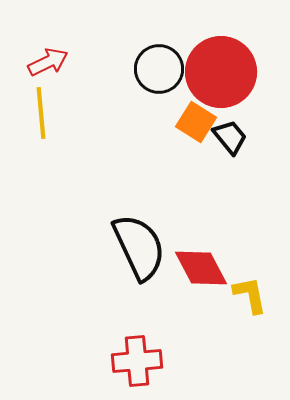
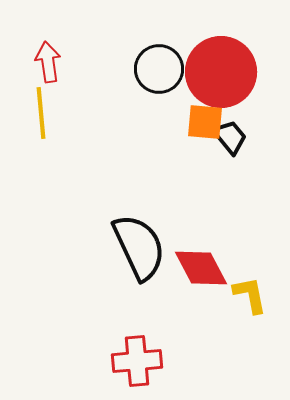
red arrow: rotated 72 degrees counterclockwise
orange square: moved 9 px right; rotated 27 degrees counterclockwise
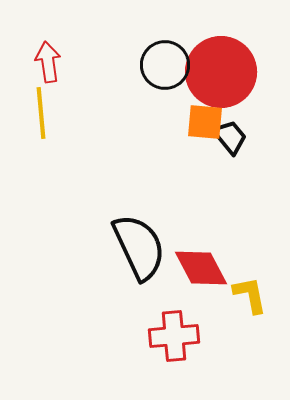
black circle: moved 6 px right, 4 px up
red cross: moved 37 px right, 25 px up
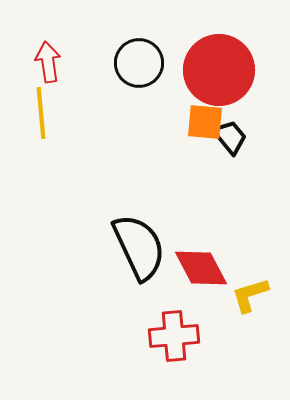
black circle: moved 26 px left, 2 px up
red circle: moved 2 px left, 2 px up
yellow L-shape: rotated 96 degrees counterclockwise
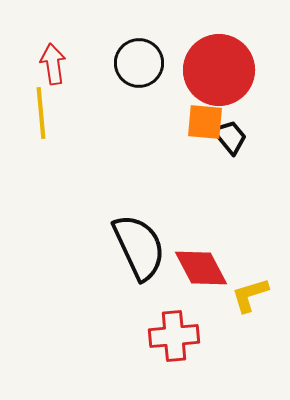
red arrow: moved 5 px right, 2 px down
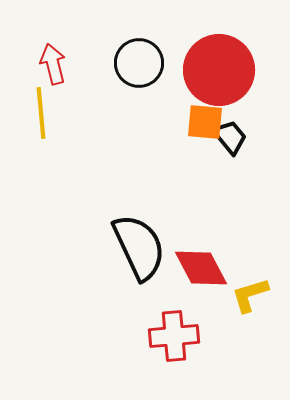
red arrow: rotated 6 degrees counterclockwise
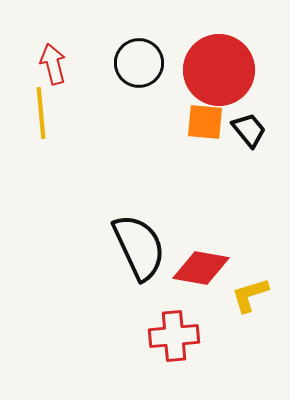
black trapezoid: moved 19 px right, 7 px up
red diamond: rotated 52 degrees counterclockwise
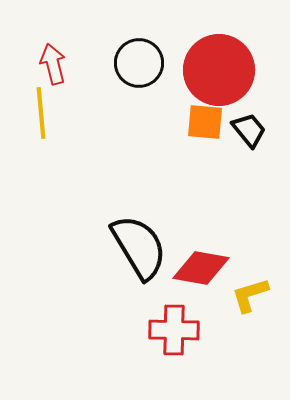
black semicircle: rotated 6 degrees counterclockwise
red cross: moved 6 px up; rotated 6 degrees clockwise
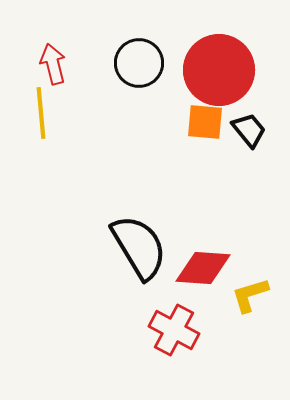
red diamond: moved 2 px right; rotated 6 degrees counterclockwise
red cross: rotated 27 degrees clockwise
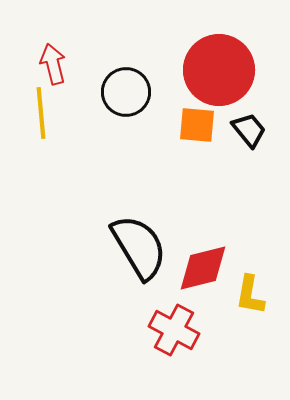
black circle: moved 13 px left, 29 px down
orange square: moved 8 px left, 3 px down
red diamond: rotated 18 degrees counterclockwise
yellow L-shape: rotated 63 degrees counterclockwise
